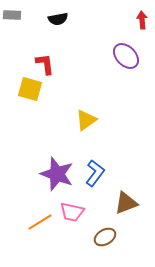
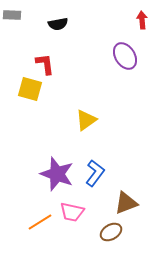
black semicircle: moved 5 px down
purple ellipse: moved 1 px left; rotated 12 degrees clockwise
brown ellipse: moved 6 px right, 5 px up
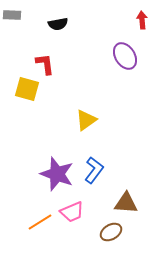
yellow square: moved 3 px left
blue L-shape: moved 1 px left, 3 px up
brown triangle: rotated 25 degrees clockwise
pink trapezoid: rotated 35 degrees counterclockwise
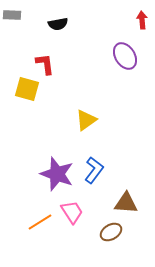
pink trapezoid: rotated 100 degrees counterclockwise
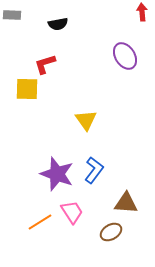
red arrow: moved 8 px up
red L-shape: rotated 100 degrees counterclockwise
yellow square: rotated 15 degrees counterclockwise
yellow triangle: rotated 30 degrees counterclockwise
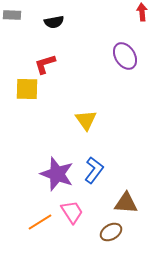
black semicircle: moved 4 px left, 2 px up
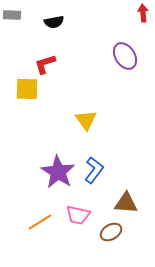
red arrow: moved 1 px right, 1 px down
purple star: moved 1 px right, 2 px up; rotated 12 degrees clockwise
pink trapezoid: moved 6 px right, 3 px down; rotated 135 degrees clockwise
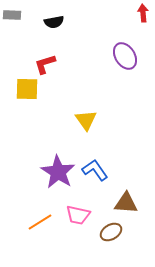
blue L-shape: moved 1 px right; rotated 72 degrees counterclockwise
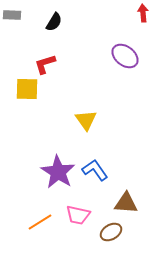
black semicircle: rotated 48 degrees counterclockwise
purple ellipse: rotated 20 degrees counterclockwise
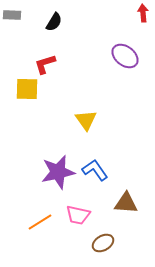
purple star: rotated 28 degrees clockwise
brown ellipse: moved 8 px left, 11 px down
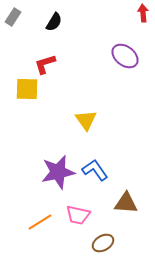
gray rectangle: moved 1 px right, 2 px down; rotated 60 degrees counterclockwise
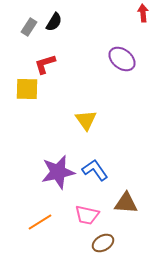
gray rectangle: moved 16 px right, 10 px down
purple ellipse: moved 3 px left, 3 px down
pink trapezoid: moved 9 px right
